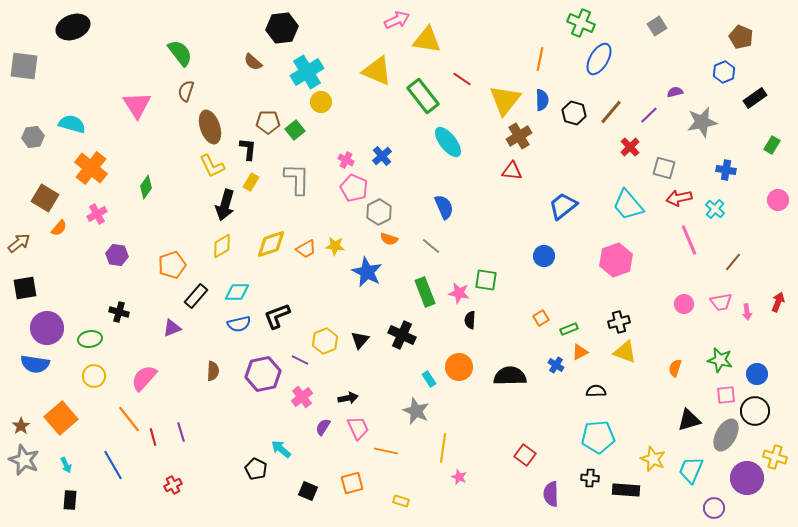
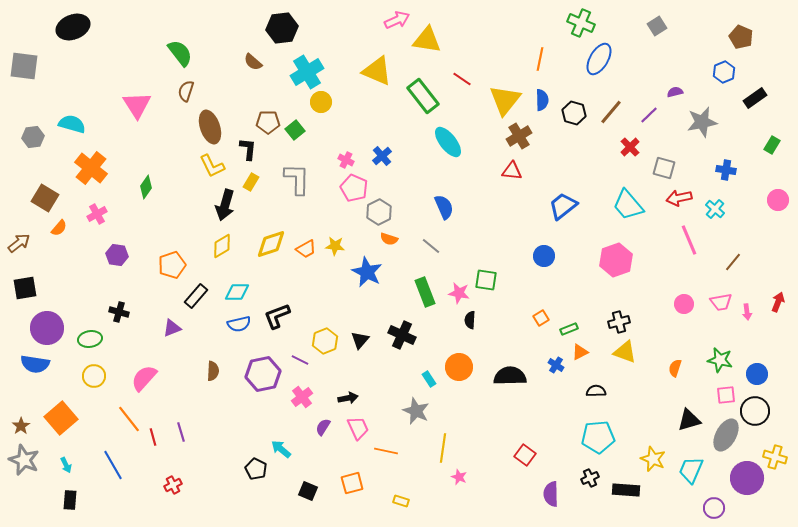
black cross at (590, 478): rotated 30 degrees counterclockwise
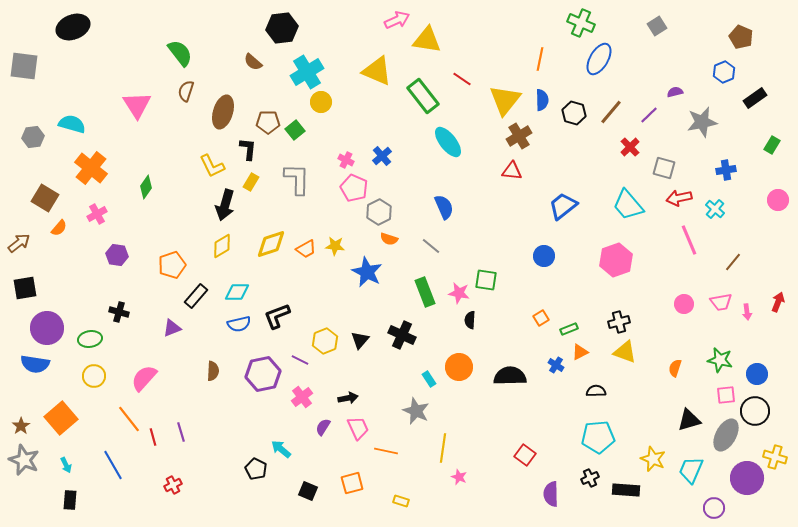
brown ellipse at (210, 127): moved 13 px right, 15 px up; rotated 36 degrees clockwise
blue cross at (726, 170): rotated 18 degrees counterclockwise
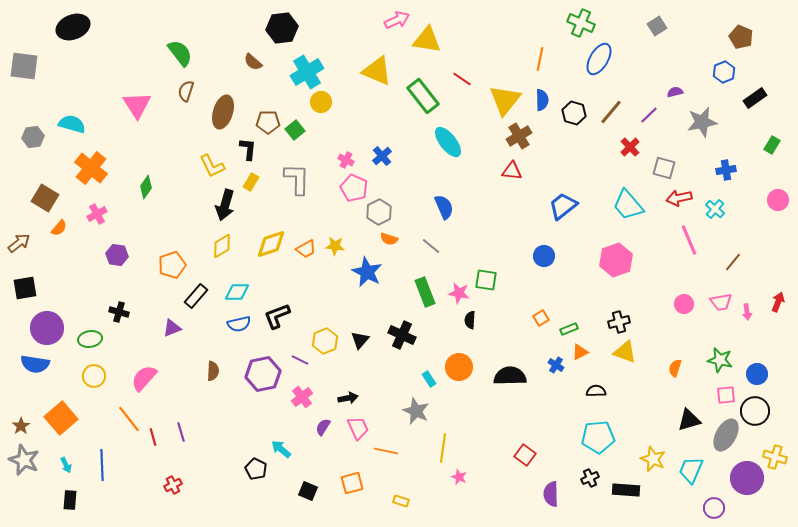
blue line at (113, 465): moved 11 px left; rotated 28 degrees clockwise
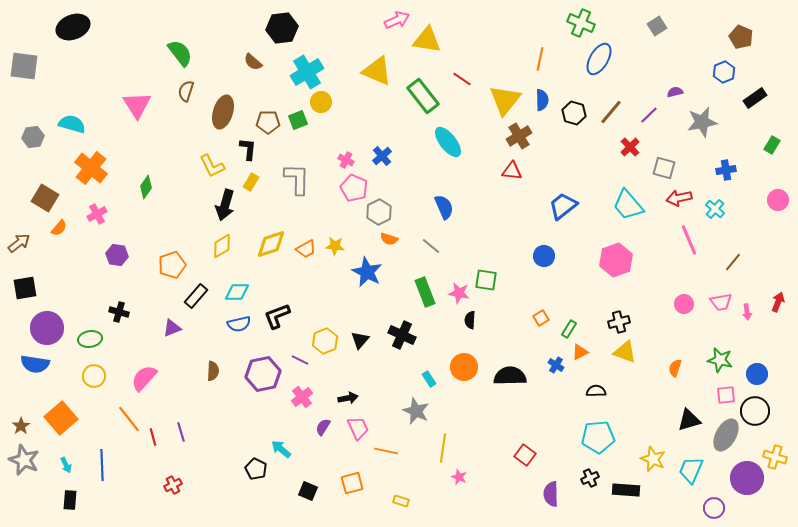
green square at (295, 130): moved 3 px right, 10 px up; rotated 18 degrees clockwise
green rectangle at (569, 329): rotated 36 degrees counterclockwise
orange circle at (459, 367): moved 5 px right
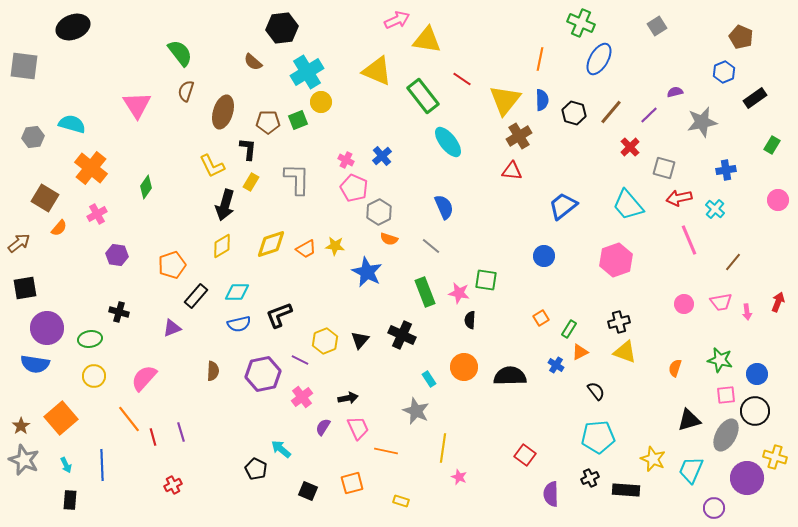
black L-shape at (277, 316): moved 2 px right, 1 px up
black semicircle at (596, 391): rotated 54 degrees clockwise
